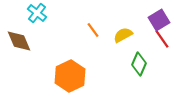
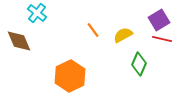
red line: rotated 42 degrees counterclockwise
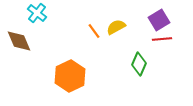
orange line: moved 1 px right, 1 px down
yellow semicircle: moved 7 px left, 8 px up
red line: rotated 18 degrees counterclockwise
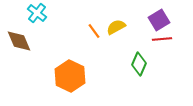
orange hexagon: rotated 8 degrees counterclockwise
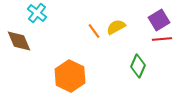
green diamond: moved 1 px left, 2 px down
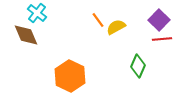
purple square: rotated 15 degrees counterclockwise
orange line: moved 4 px right, 11 px up
brown diamond: moved 7 px right, 6 px up
